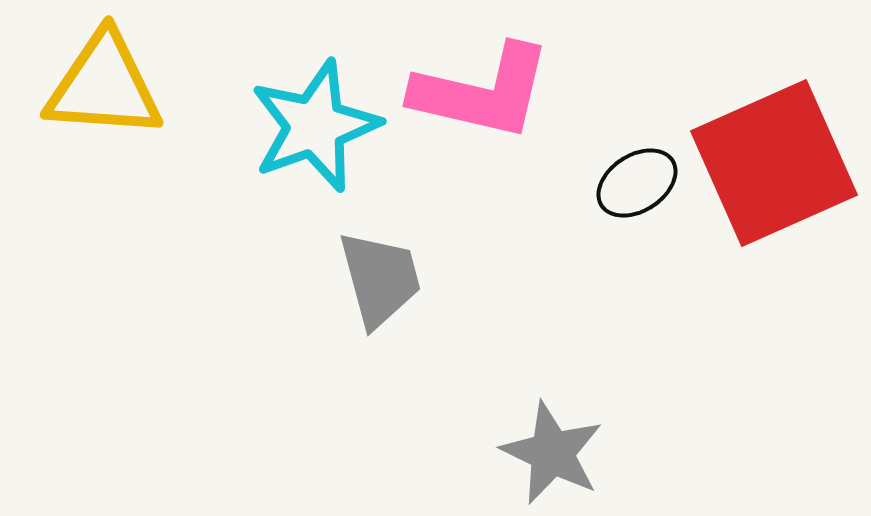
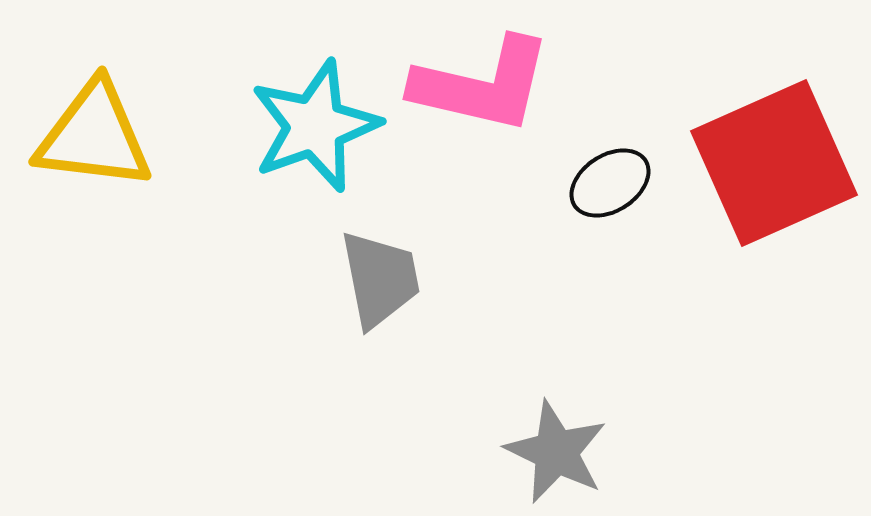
yellow triangle: moved 10 px left, 50 px down; rotated 3 degrees clockwise
pink L-shape: moved 7 px up
black ellipse: moved 27 px left
gray trapezoid: rotated 4 degrees clockwise
gray star: moved 4 px right, 1 px up
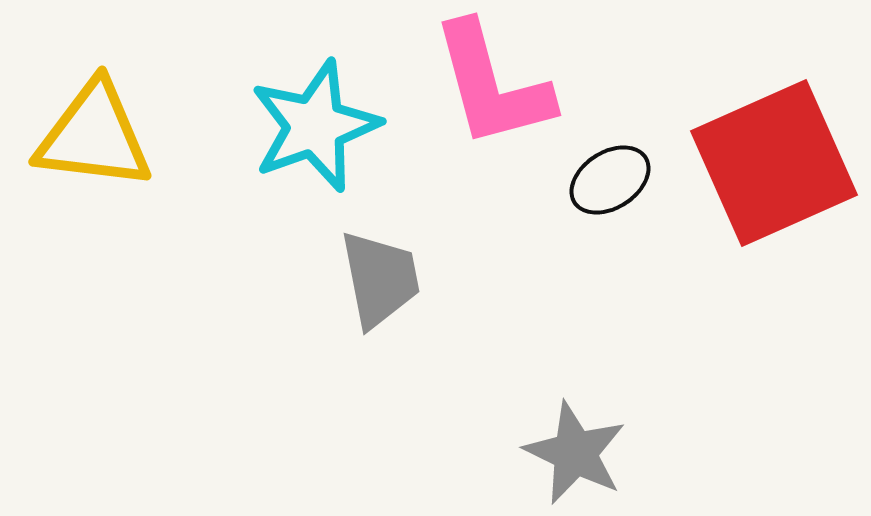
pink L-shape: moved 10 px right; rotated 62 degrees clockwise
black ellipse: moved 3 px up
gray star: moved 19 px right, 1 px down
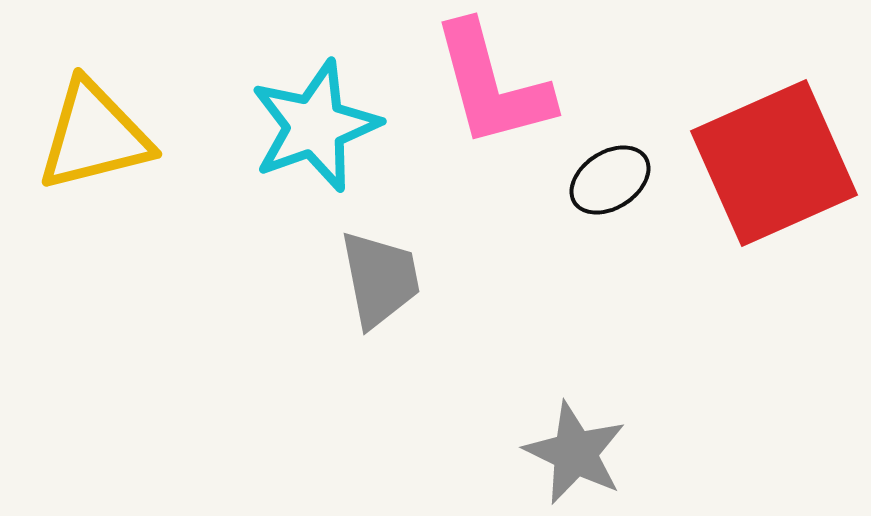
yellow triangle: rotated 21 degrees counterclockwise
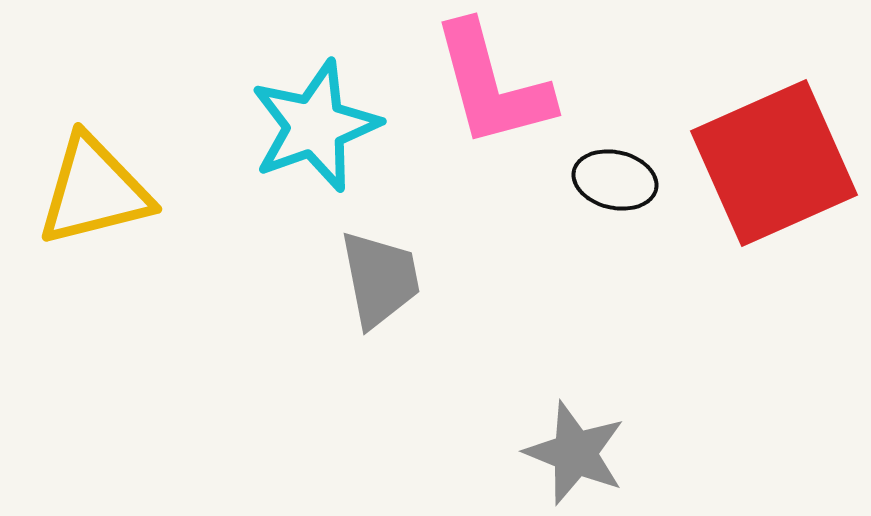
yellow triangle: moved 55 px down
black ellipse: moved 5 px right; rotated 46 degrees clockwise
gray star: rotated 4 degrees counterclockwise
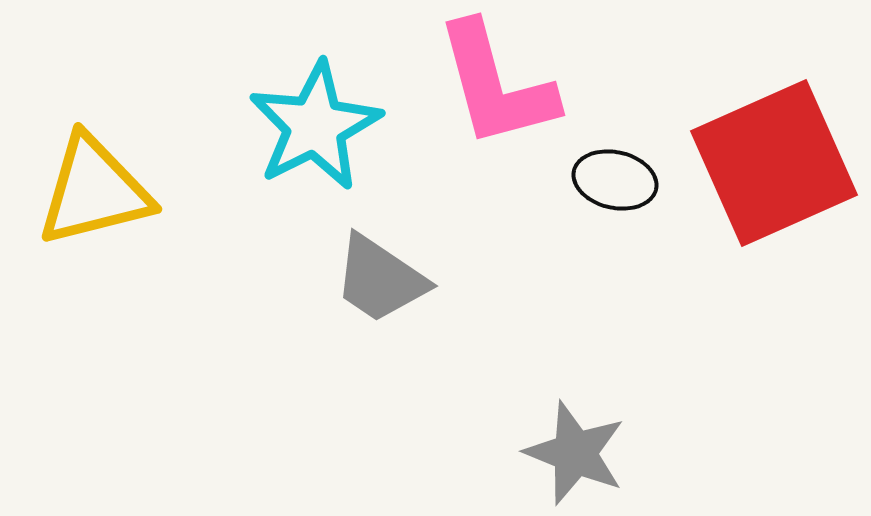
pink L-shape: moved 4 px right
cyan star: rotated 7 degrees counterclockwise
gray trapezoid: rotated 135 degrees clockwise
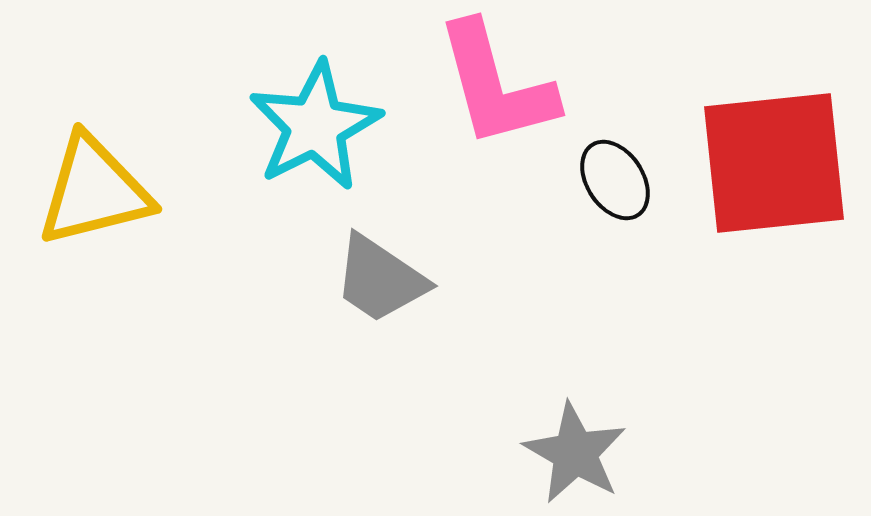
red square: rotated 18 degrees clockwise
black ellipse: rotated 44 degrees clockwise
gray star: rotated 8 degrees clockwise
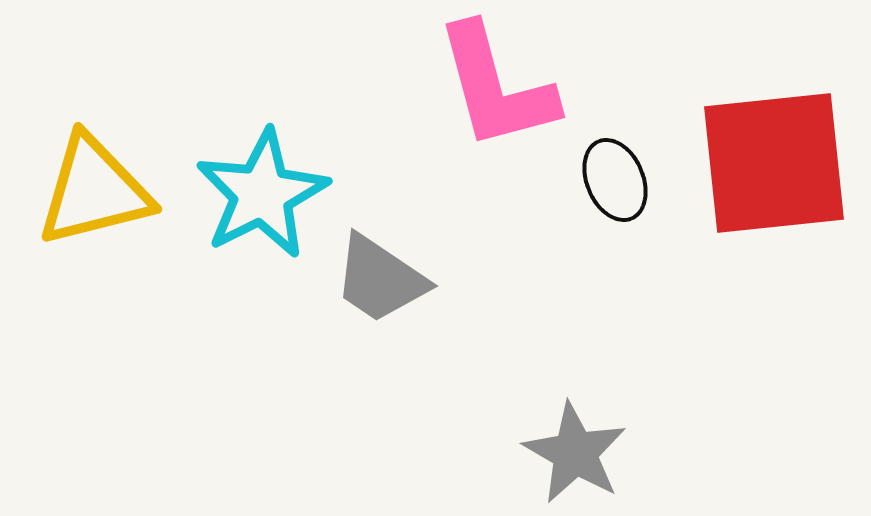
pink L-shape: moved 2 px down
cyan star: moved 53 px left, 68 px down
black ellipse: rotated 10 degrees clockwise
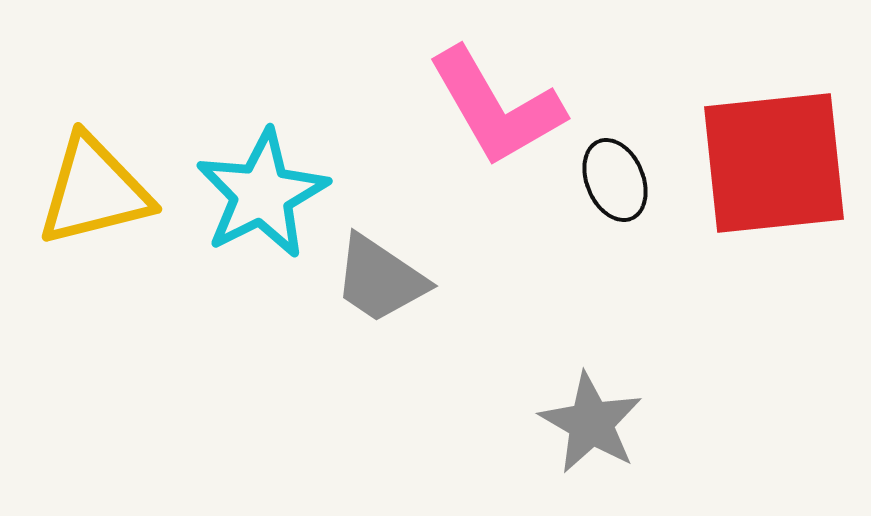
pink L-shape: moved 20 px down; rotated 15 degrees counterclockwise
gray star: moved 16 px right, 30 px up
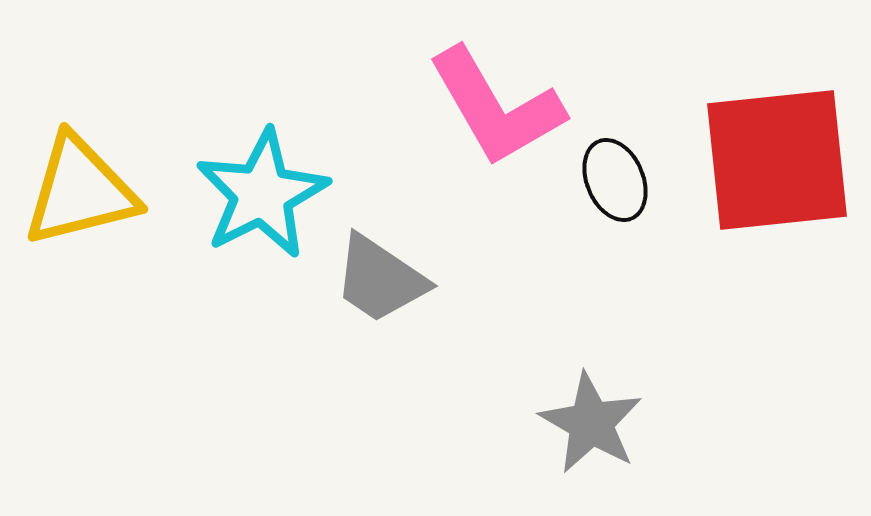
red square: moved 3 px right, 3 px up
yellow triangle: moved 14 px left
